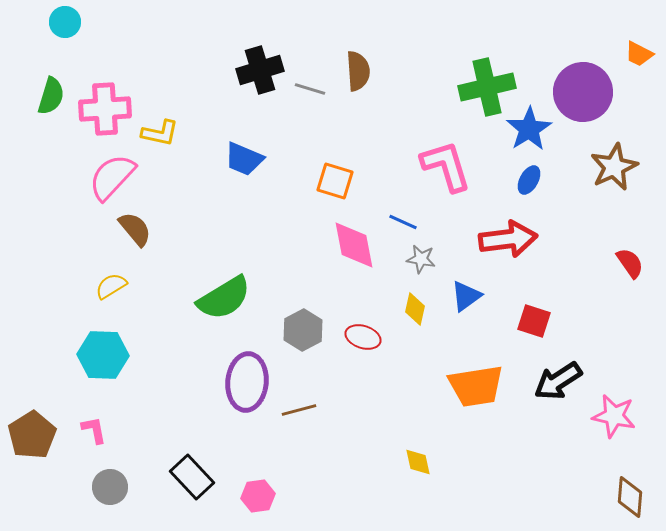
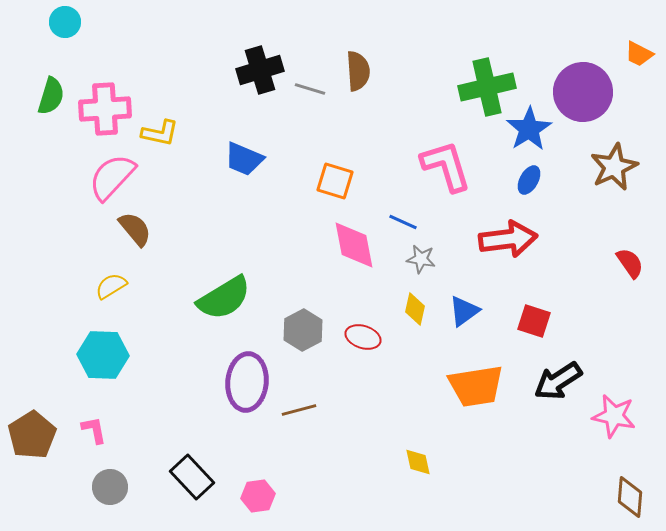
blue triangle at (466, 296): moved 2 px left, 15 px down
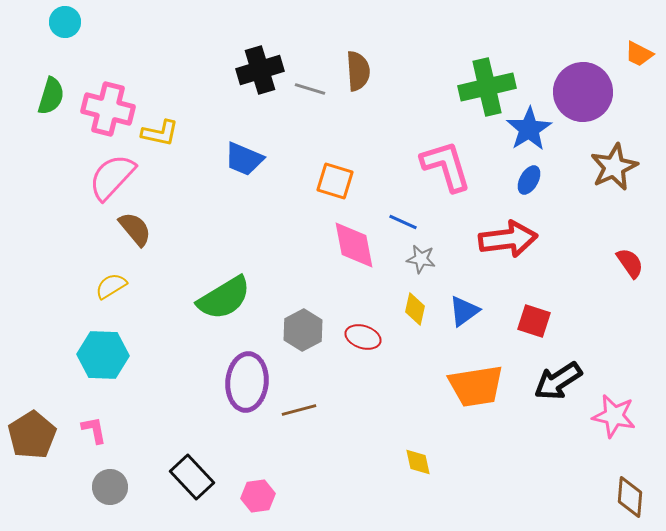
pink cross at (105, 109): moved 3 px right; rotated 18 degrees clockwise
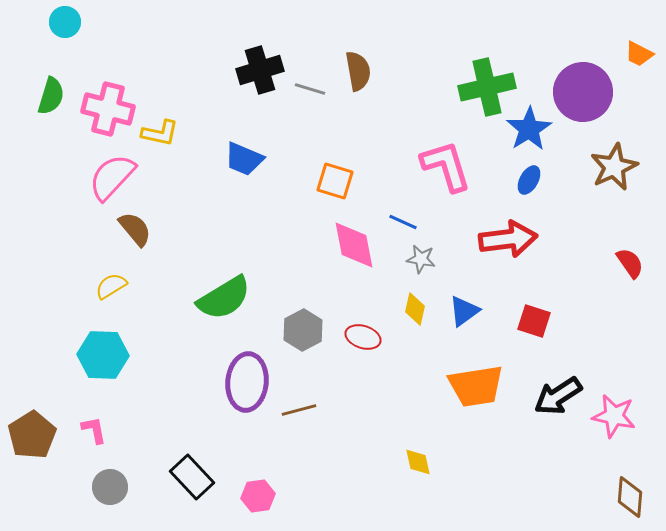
brown semicircle at (358, 71): rotated 6 degrees counterclockwise
black arrow at (558, 381): moved 15 px down
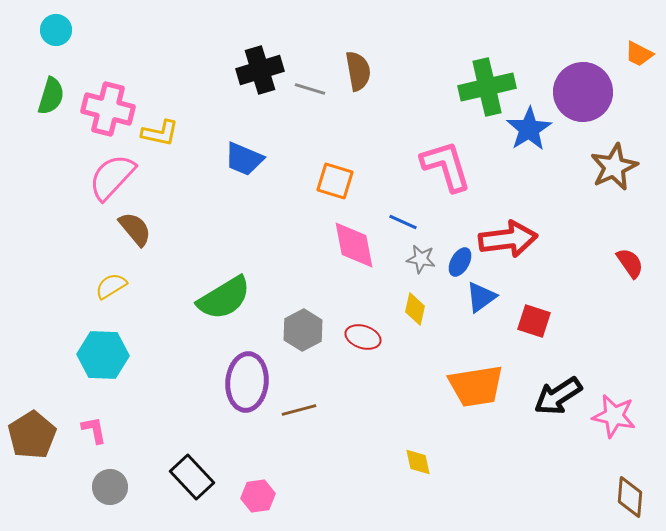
cyan circle at (65, 22): moved 9 px left, 8 px down
blue ellipse at (529, 180): moved 69 px left, 82 px down
blue triangle at (464, 311): moved 17 px right, 14 px up
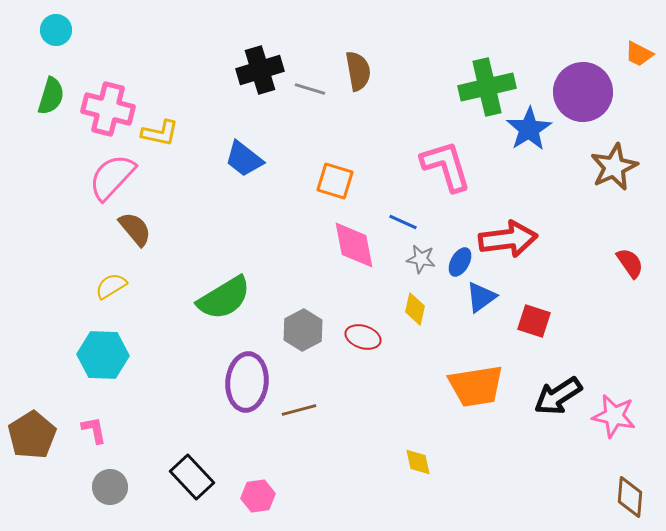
blue trapezoid at (244, 159): rotated 15 degrees clockwise
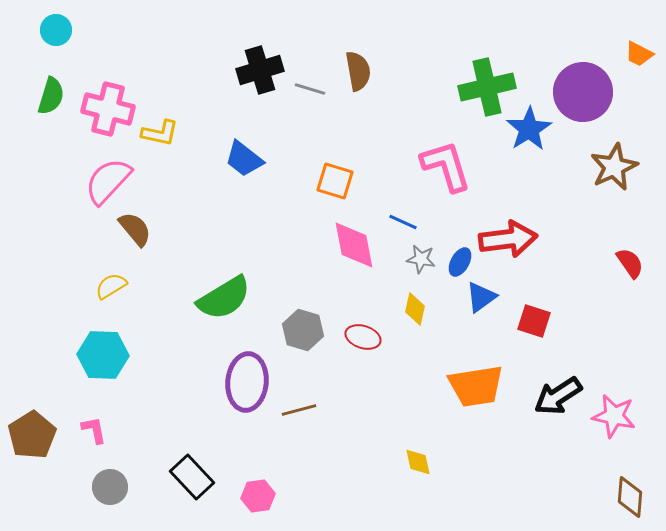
pink semicircle at (112, 177): moved 4 px left, 4 px down
gray hexagon at (303, 330): rotated 15 degrees counterclockwise
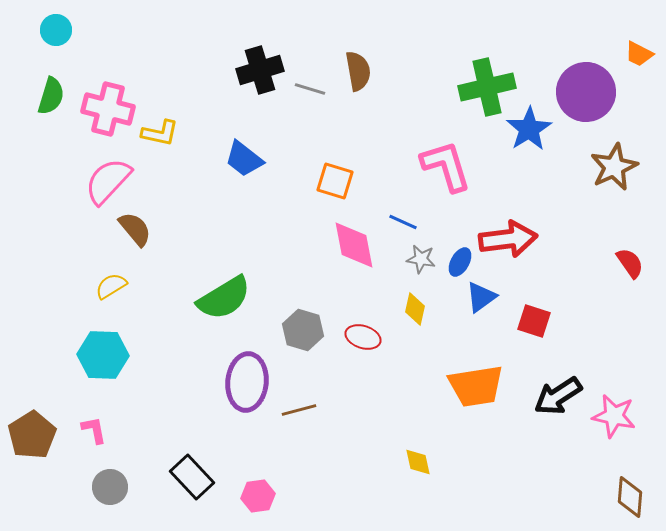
purple circle at (583, 92): moved 3 px right
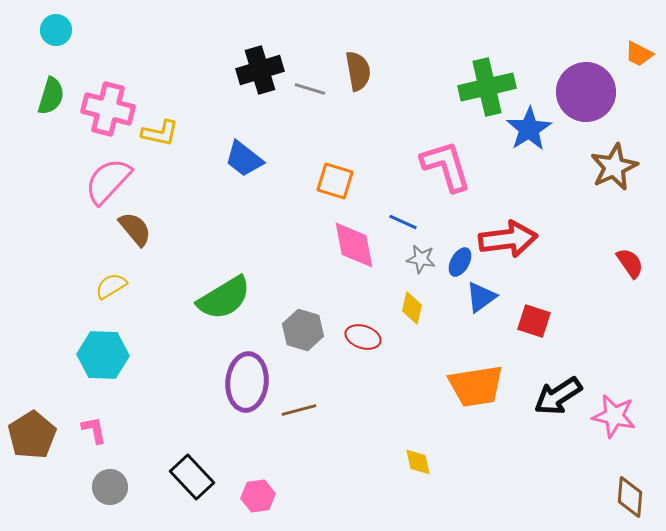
yellow diamond at (415, 309): moved 3 px left, 1 px up
